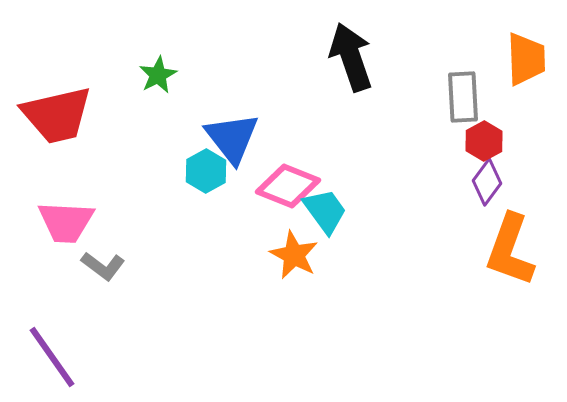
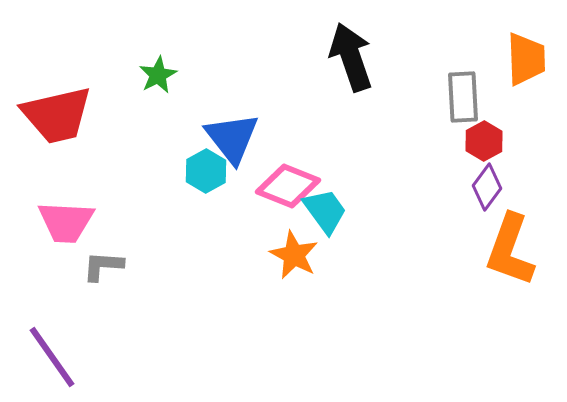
purple diamond: moved 5 px down
gray L-shape: rotated 147 degrees clockwise
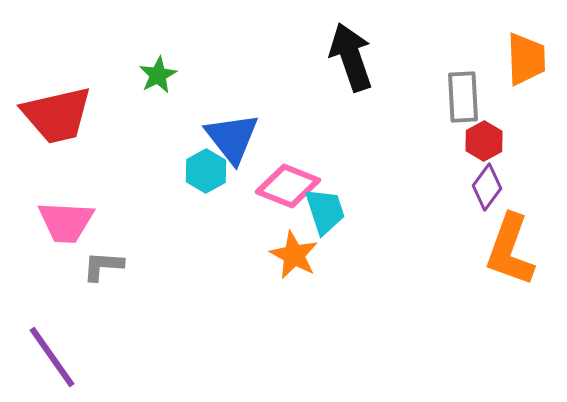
cyan trapezoid: rotated 18 degrees clockwise
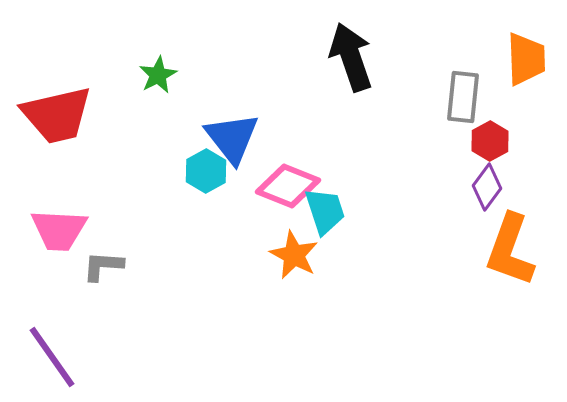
gray rectangle: rotated 9 degrees clockwise
red hexagon: moved 6 px right
pink trapezoid: moved 7 px left, 8 px down
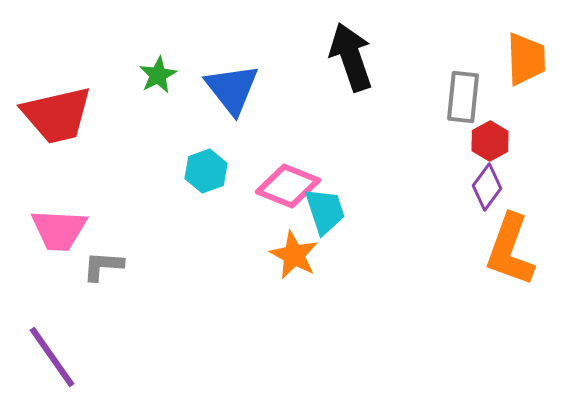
blue triangle: moved 49 px up
cyan hexagon: rotated 9 degrees clockwise
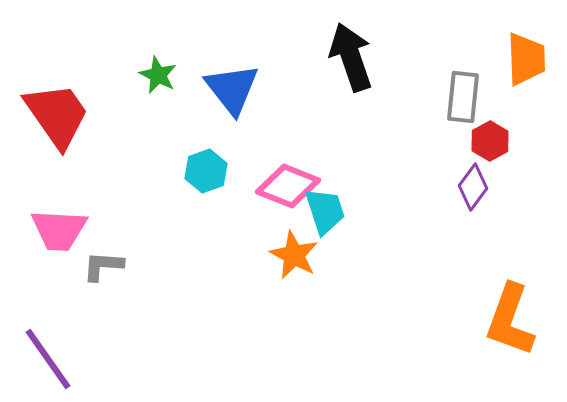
green star: rotated 18 degrees counterclockwise
red trapezoid: rotated 112 degrees counterclockwise
purple diamond: moved 14 px left
orange L-shape: moved 70 px down
purple line: moved 4 px left, 2 px down
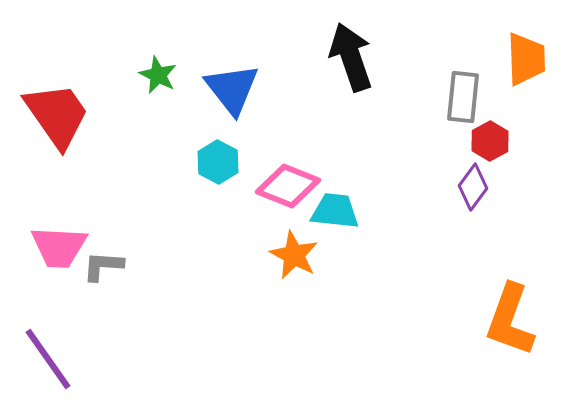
cyan hexagon: moved 12 px right, 9 px up; rotated 12 degrees counterclockwise
cyan trapezoid: moved 10 px right; rotated 66 degrees counterclockwise
pink trapezoid: moved 17 px down
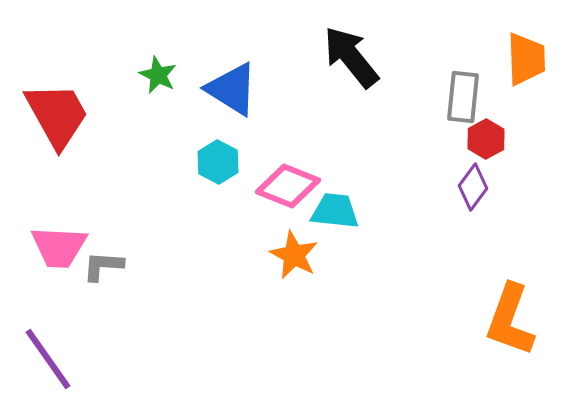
black arrow: rotated 20 degrees counterclockwise
blue triangle: rotated 20 degrees counterclockwise
red trapezoid: rotated 6 degrees clockwise
red hexagon: moved 4 px left, 2 px up
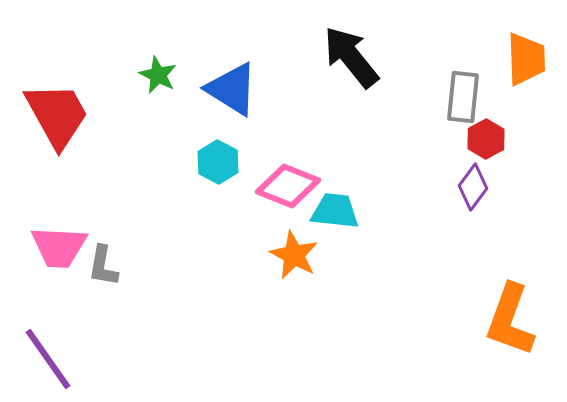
gray L-shape: rotated 84 degrees counterclockwise
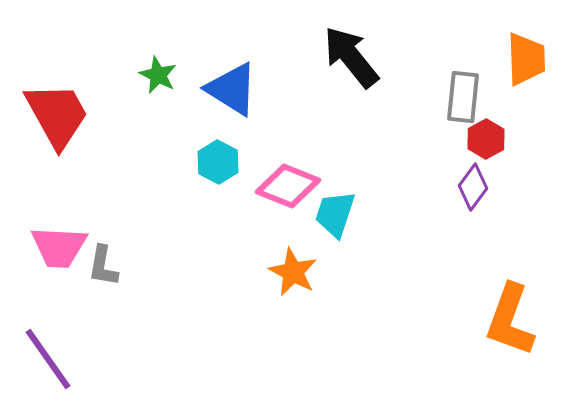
cyan trapezoid: moved 3 px down; rotated 78 degrees counterclockwise
orange star: moved 1 px left, 17 px down
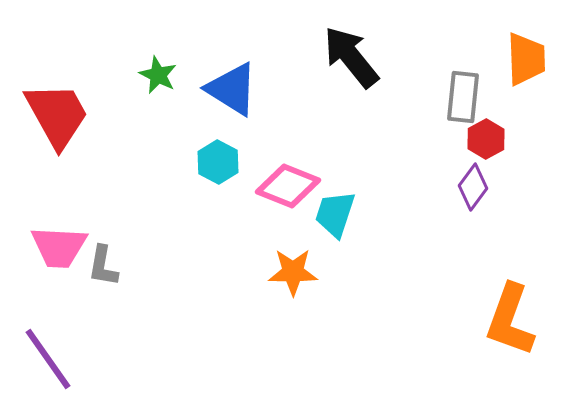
orange star: rotated 27 degrees counterclockwise
